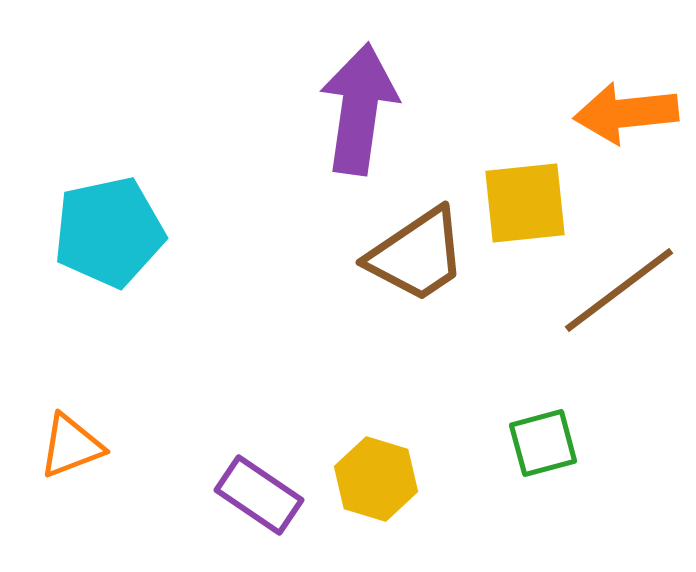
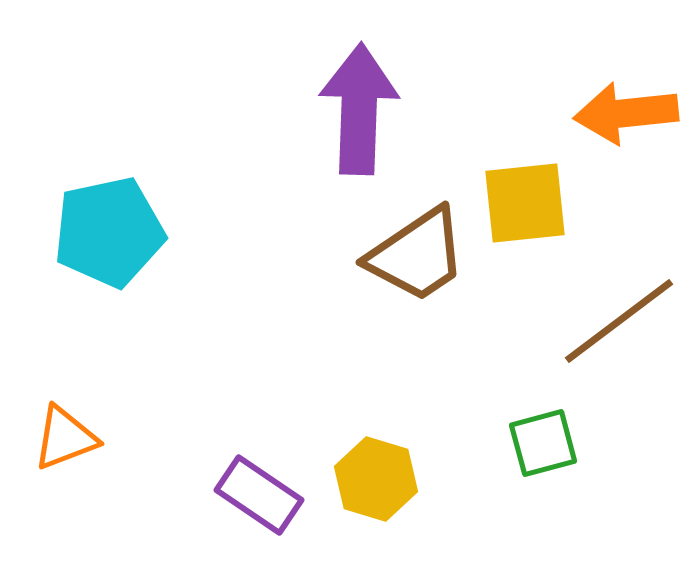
purple arrow: rotated 6 degrees counterclockwise
brown line: moved 31 px down
orange triangle: moved 6 px left, 8 px up
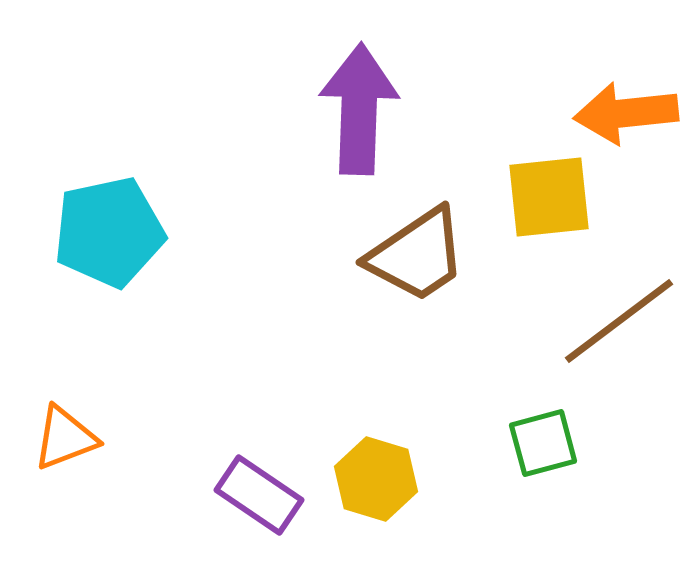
yellow square: moved 24 px right, 6 px up
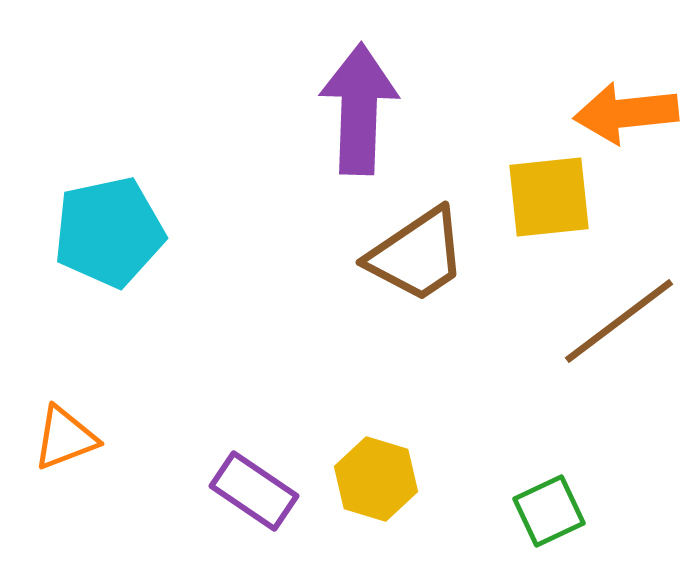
green square: moved 6 px right, 68 px down; rotated 10 degrees counterclockwise
purple rectangle: moved 5 px left, 4 px up
